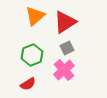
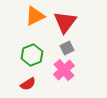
orange triangle: rotated 15 degrees clockwise
red triangle: rotated 20 degrees counterclockwise
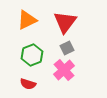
orange triangle: moved 8 px left, 4 px down
red semicircle: rotated 49 degrees clockwise
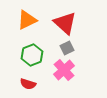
red triangle: moved 1 px down; rotated 25 degrees counterclockwise
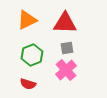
red triangle: rotated 40 degrees counterclockwise
gray square: rotated 16 degrees clockwise
pink cross: moved 2 px right
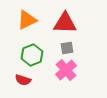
red semicircle: moved 5 px left, 4 px up
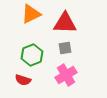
orange triangle: moved 4 px right, 6 px up
gray square: moved 2 px left
pink cross: moved 5 px down; rotated 10 degrees clockwise
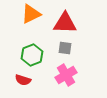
gray square: rotated 16 degrees clockwise
